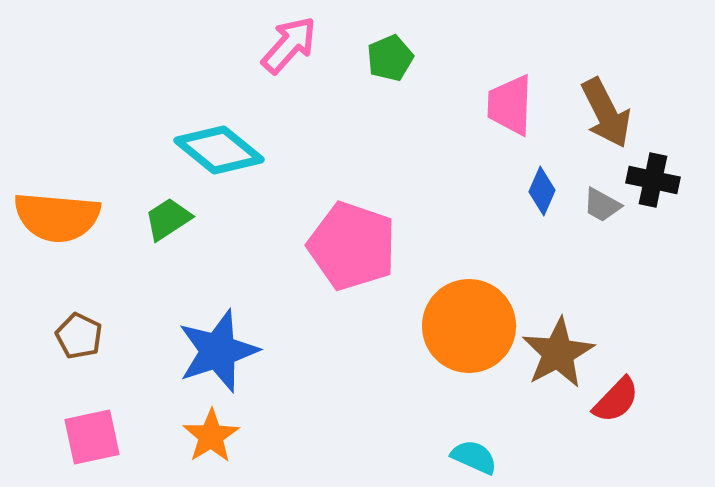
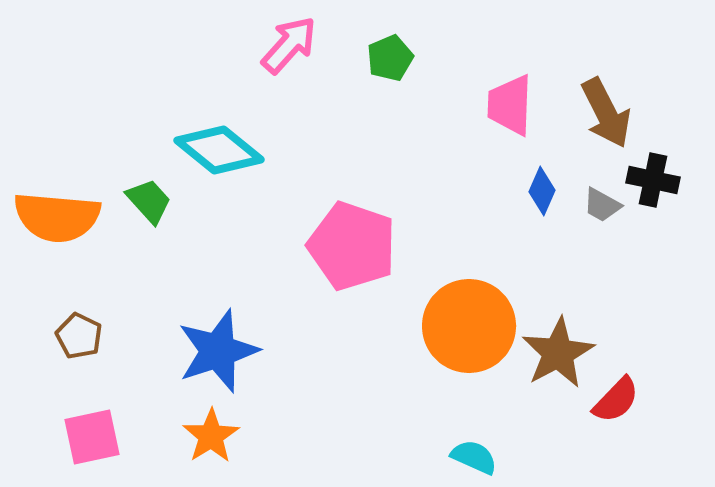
green trapezoid: moved 19 px left, 18 px up; rotated 81 degrees clockwise
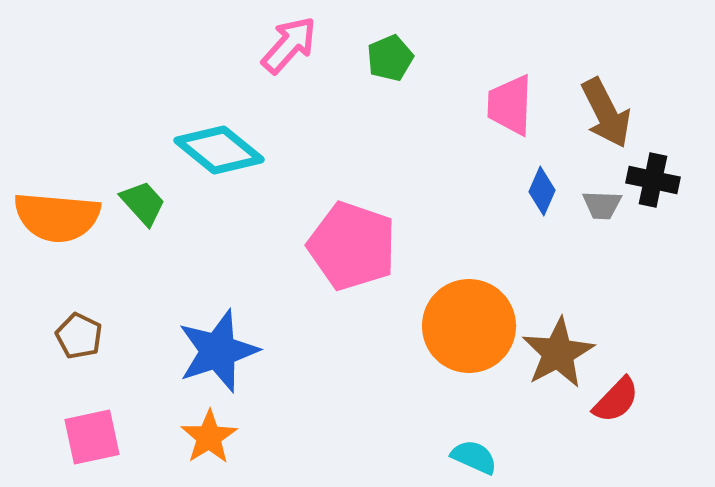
green trapezoid: moved 6 px left, 2 px down
gray trapezoid: rotated 27 degrees counterclockwise
orange star: moved 2 px left, 1 px down
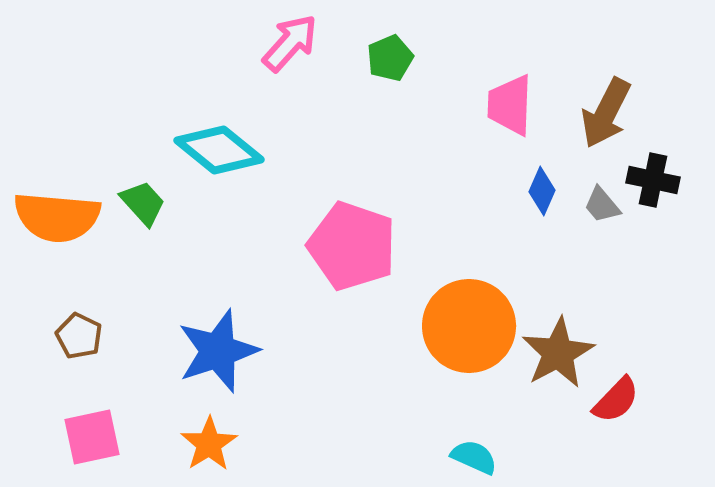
pink arrow: moved 1 px right, 2 px up
brown arrow: rotated 54 degrees clockwise
gray trapezoid: rotated 48 degrees clockwise
orange star: moved 7 px down
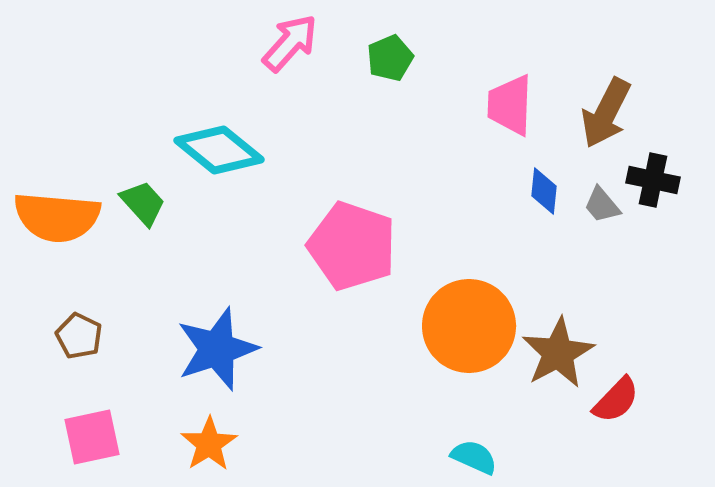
blue diamond: moved 2 px right; rotated 18 degrees counterclockwise
blue star: moved 1 px left, 2 px up
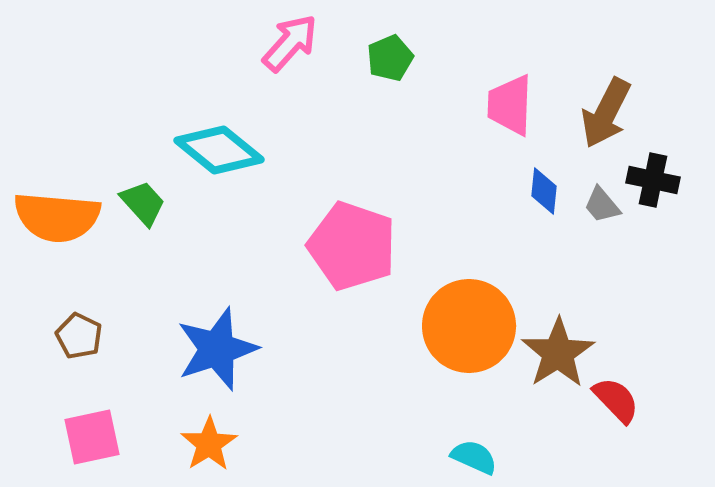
brown star: rotated 4 degrees counterclockwise
red semicircle: rotated 88 degrees counterclockwise
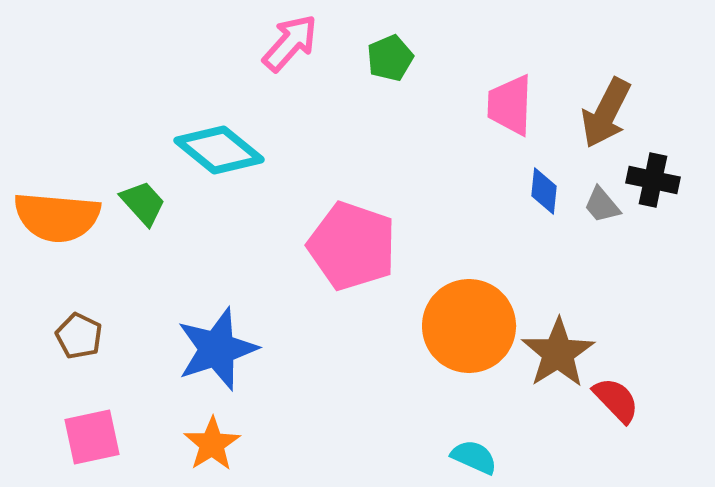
orange star: moved 3 px right
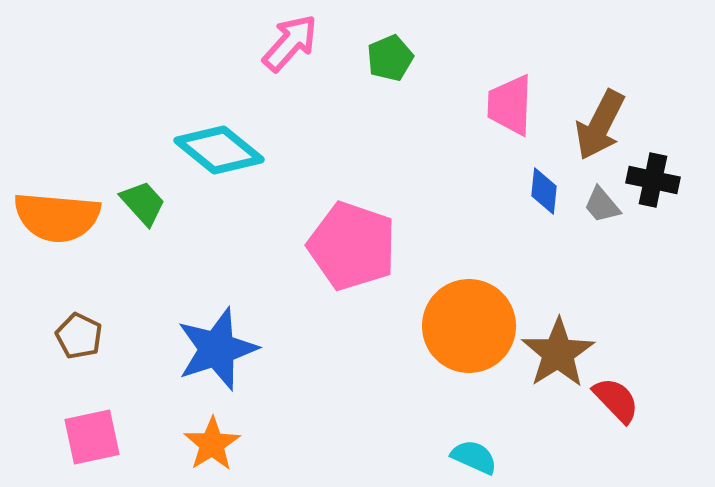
brown arrow: moved 6 px left, 12 px down
